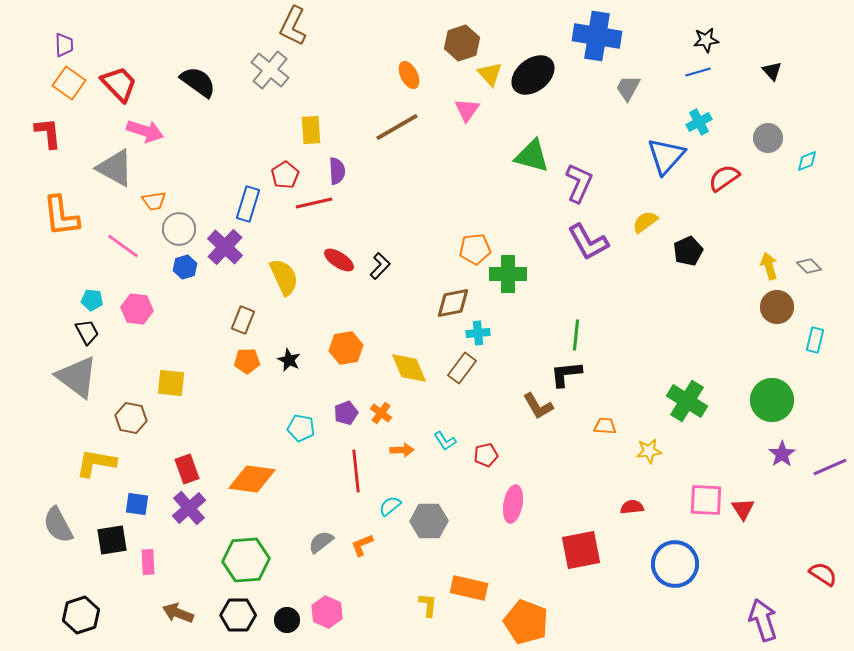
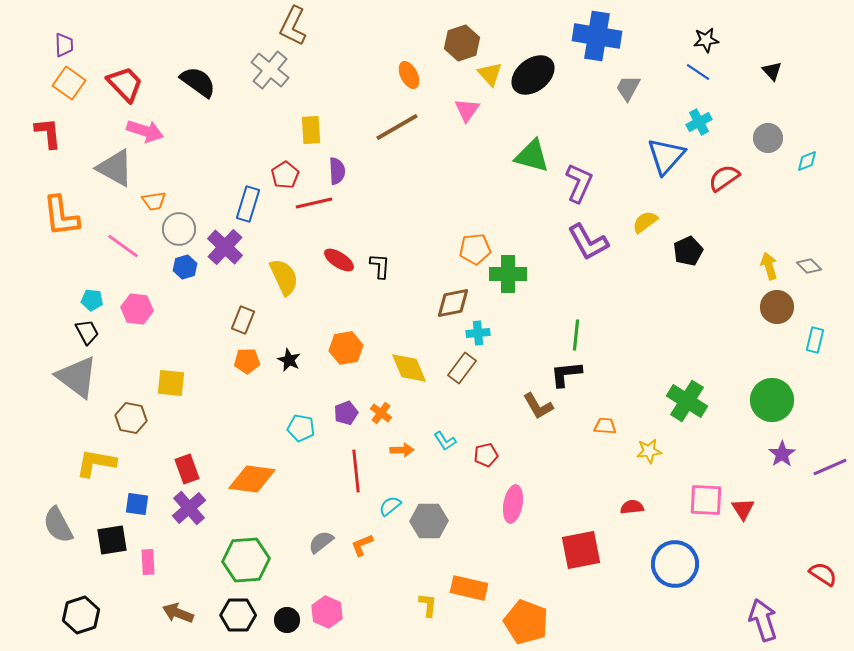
blue line at (698, 72): rotated 50 degrees clockwise
red trapezoid at (119, 84): moved 6 px right
black L-shape at (380, 266): rotated 40 degrees counterclockwise
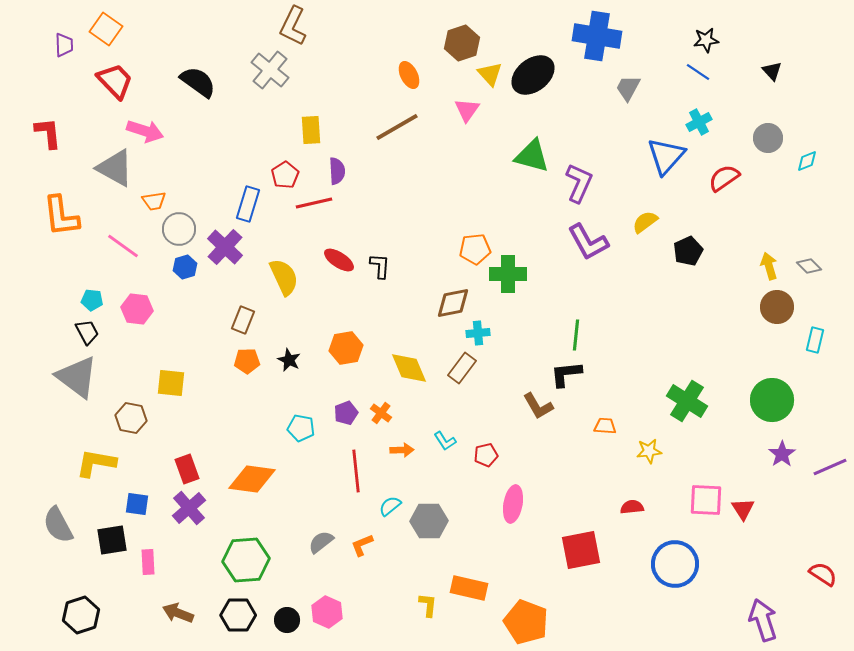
orange square at (69, 83): moved 37 px right, 54 px up
red trapezoid at (125, 84): moved 10 px left, 3 px up
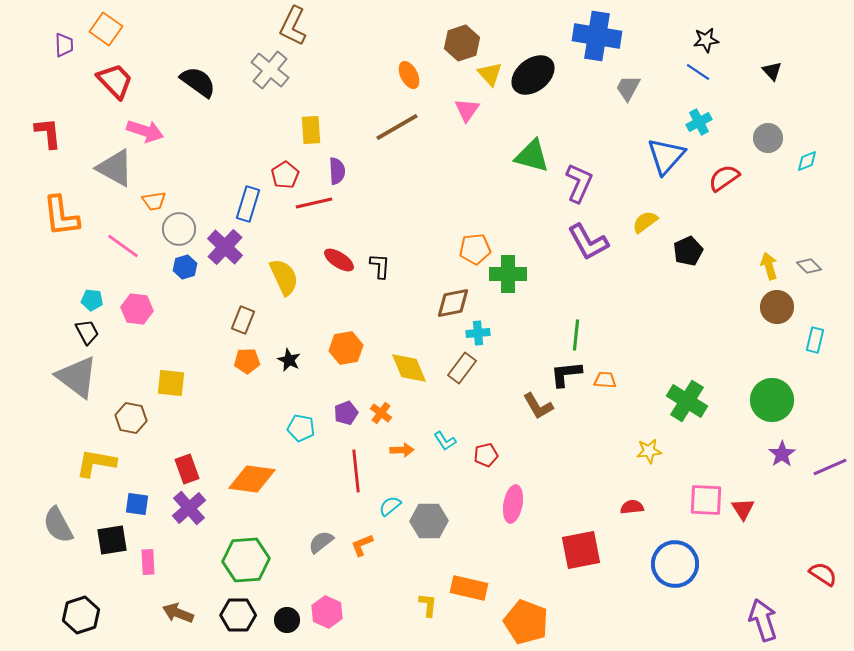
orange trapezoid at (605, 426): moved 46 px up
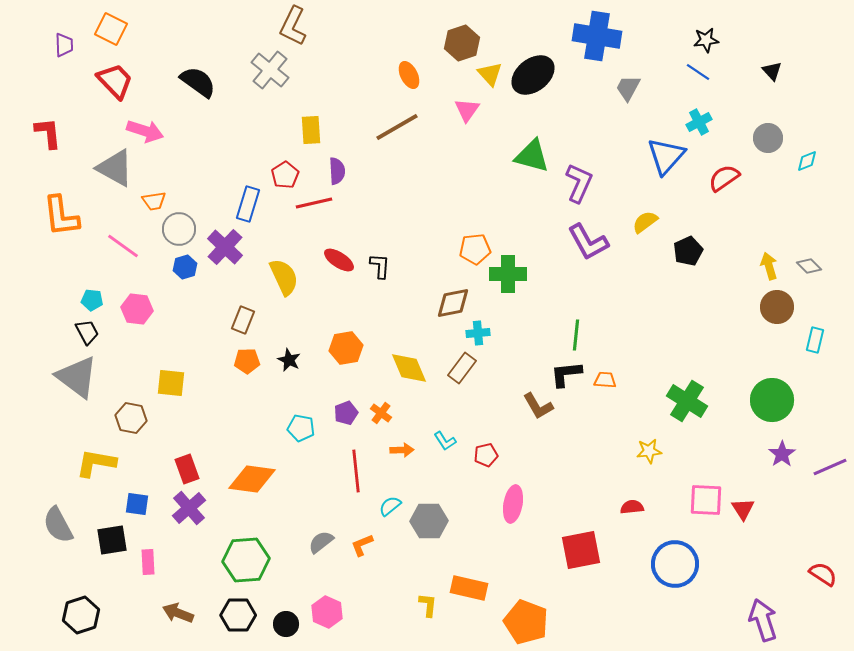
orange square at (106, 29): moved 5 px right; rotated 8 degrees counterclockwise
black circle at (287, 620): moved 1 px left, 4 px down
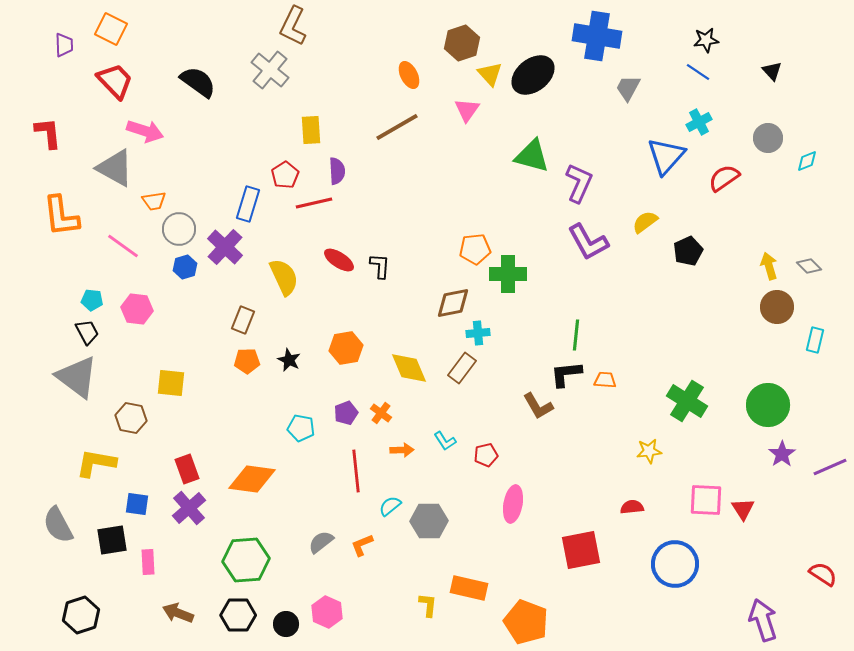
green circle at (772, 400): moved 4 px left, 5 px down
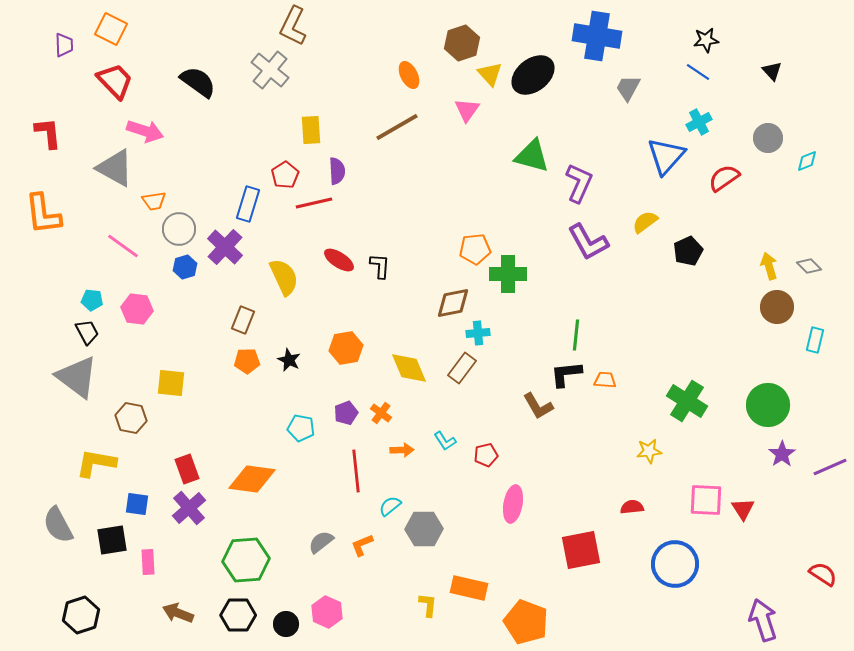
orange L-shape at (61, 216): moved 18 px left, 2 px up
gray hexagon at (429, 521): moved 5 px left, 8 px down
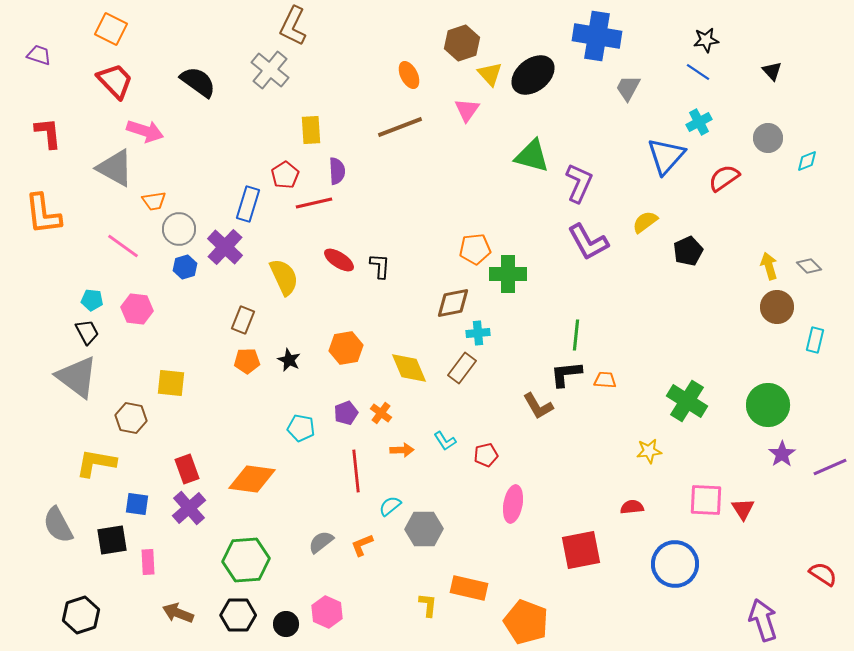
purple trapezoid at (64, 45): moved 25 px left, 10 px down; rotated 70 degrees counterclockwise
brown line at (397, 127): moved 3 px right; rotated 9 degrees clockwise
